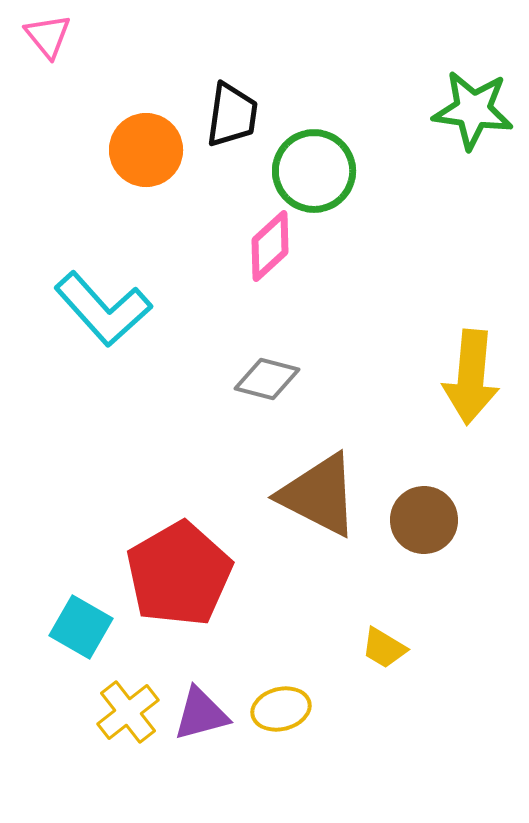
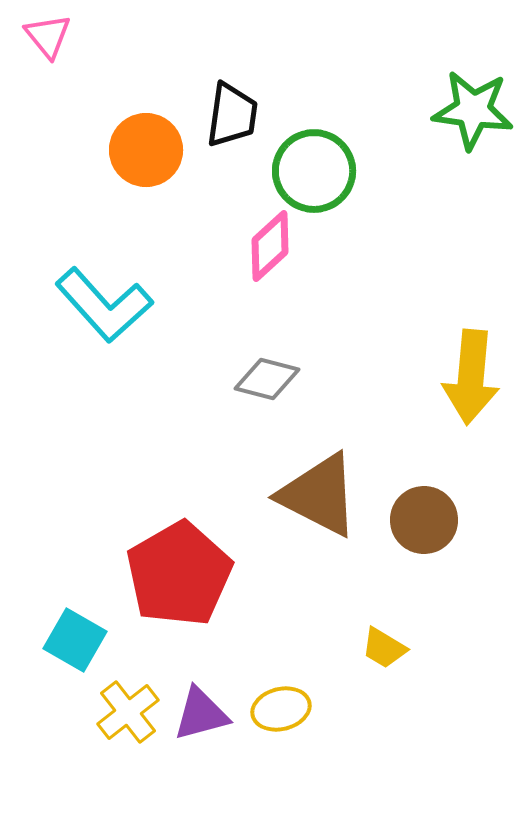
cyan L-shape: moved 1 px right, 4 px up
cyan square: moved 6 px left, 13 px down
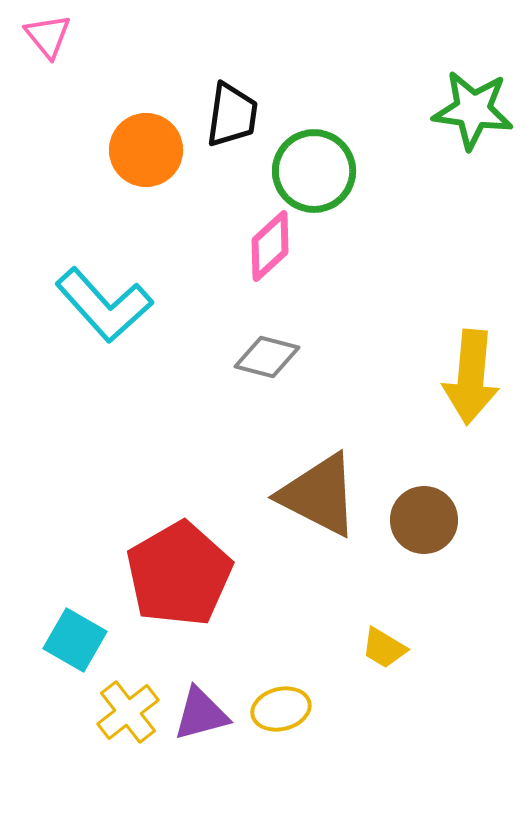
gray diamond: moved 22 px up
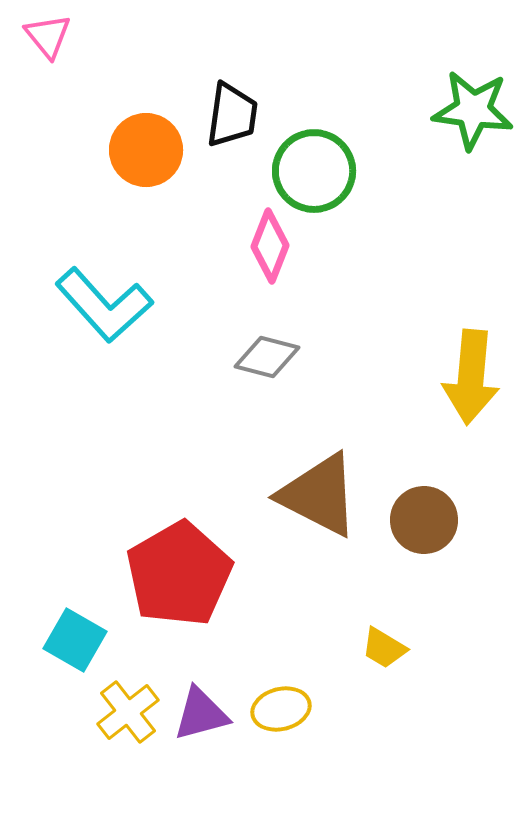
pink diamond: rotated 26 degrees counterclockwise
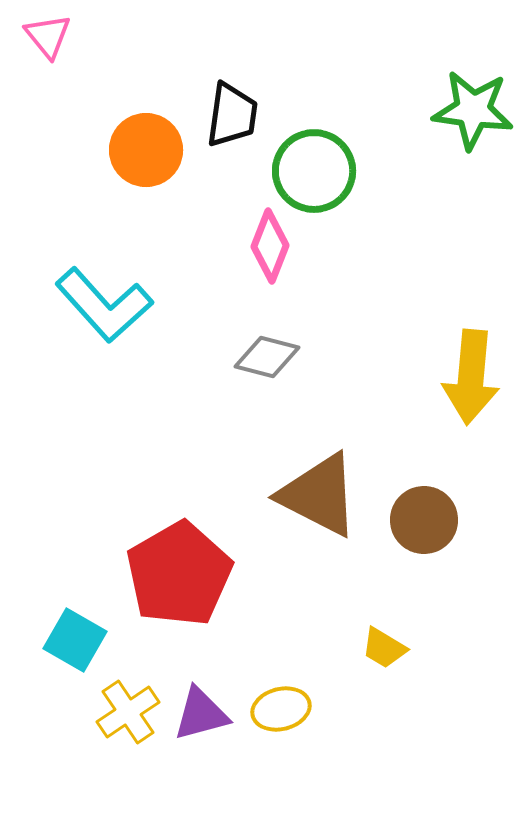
yellow cross: rotated 4 degrees clockwise
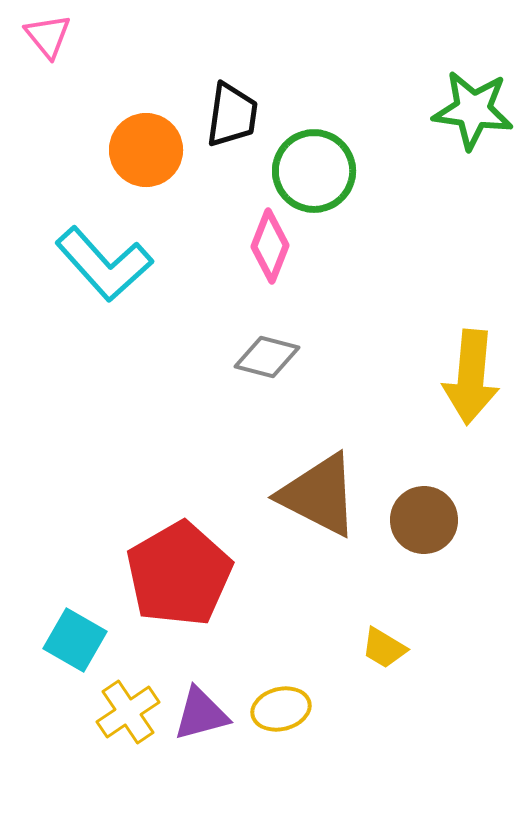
cyan L-shape: moved 41 px up
